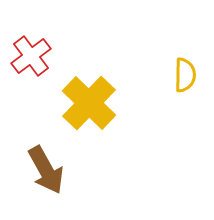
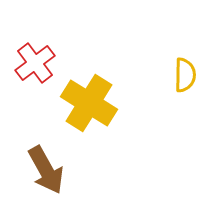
red cross: moved 4 px right, 7 px down
yellow cross: rotated 12 degrees counterclockwise
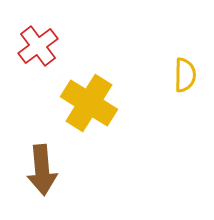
red cross: moved 3 px right, 17 px up
brown arrow: moved 4 px left; rotated 24 degrees clockwise
